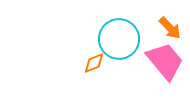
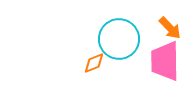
pink trapezoid: rotated 141 degrees counterclockwise
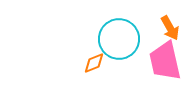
orange arrow: rotated 15 degrees clockwise
pink trapezoid: rotated 12 degrees counterclockwise
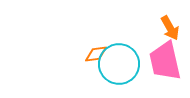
cyan circle: moved 25 px down
orange diamond: moved 2 px right, 9 px up; rotated 15 degrees clockwise
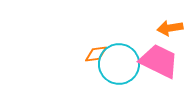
orange arrow: rotated 110 degrees clockwise
pink trapezoid: moved 6 px left; rotated 129 degrees clockwise
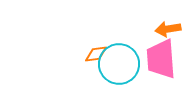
orange arrow: moved 2 px left, 1 px down
pink trapezoid: moved 2 px right, 2 px up; rotated 120 degrees counterclockwise
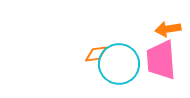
pink trapezoid: moved 1 px down
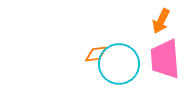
orange arrow: moved 7 px left, 8 px up; rotated 55 degrees counterclockwise
pink trapezoid: moved 4 px right, 1 px up
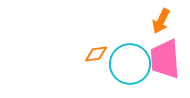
cyan circle: moved 11 px right
